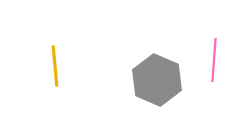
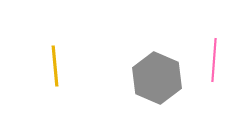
gray hexagon: moved 2 px up
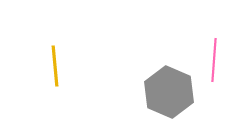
gray hexagon: moved 12 px right, 14 px down
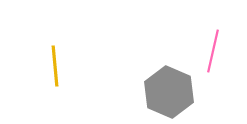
pink line: moved 1 px left, 9 px up; rotated 9 degrees clockwise
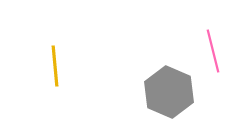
pink line: rotated 27 degrees counterclockwise
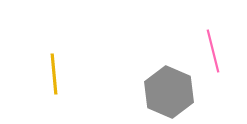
yellow line: moved 1 px left, 8 px down
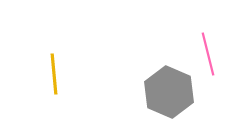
pink line: moved 5 px left, 3 px down
